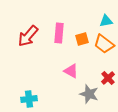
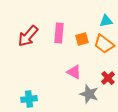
pink triangle: moved 3 px right, 1 px down
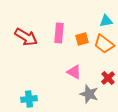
red arrow: moved 2 px left, 1 px down; rotated 100 degrees counterclockwise
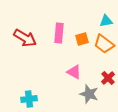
red arrow: moved 1 px left, 1 px down
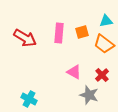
orange square: moved 7 px up
red cross: moved 6 px left, 3 px up
gray star: moved 1 px down
cyan cross: rotated 35 degrees clockwise
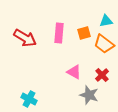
orange square: moved 2 px right, 1 px down
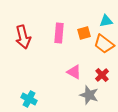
red arrow: moved 2 px left, 1 px up; rotated 45 degrees clockwise
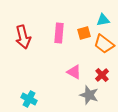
cyan triangle: moved 3 px left, 1 px up
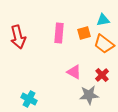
red arrow: moved 5 px left
gray star: rotated 24 degrees counterclockwise
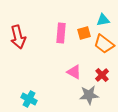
pink rectangle: moved 2 px right
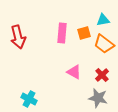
pink rectangle: moved 1 px right
gray star: moved 9 px right, 3 px down; rotated 18 degrees clockwise
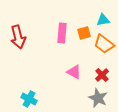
gray star: rotated 12 degrees clockwise
